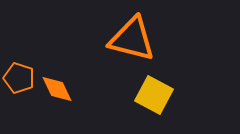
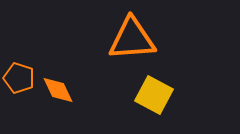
orange triangle: rotated 18 degrees counterclockwise
orange diamond: moved 1 px right, 1 px down
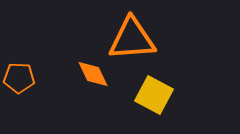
orange pentagon: rotated 16 degrees counterclockwise
orange diamond: moved 35 px right, 16 px up
